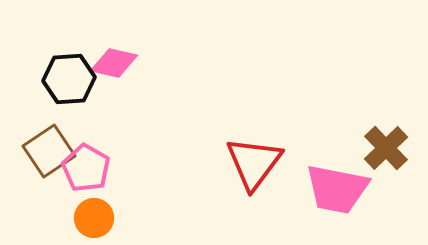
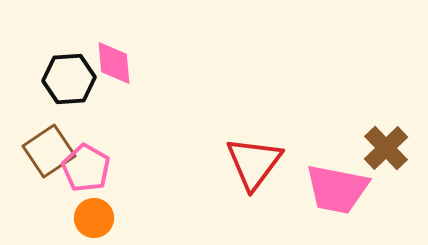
pink diamond: rotated 72 degrees clockwise
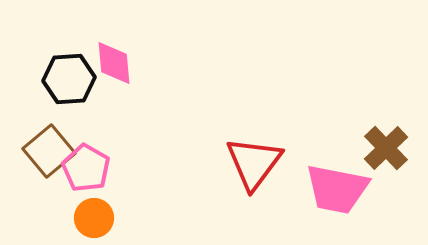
brown square: rotated 6 degrees counterclockwise
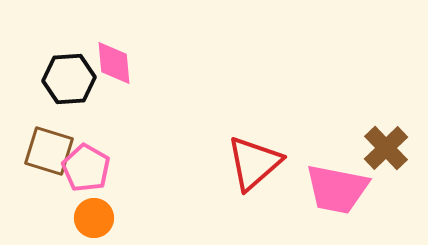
brown square: rotated 33 degrees counterclockwise
red triangle: rotated 12 degrees clockwise
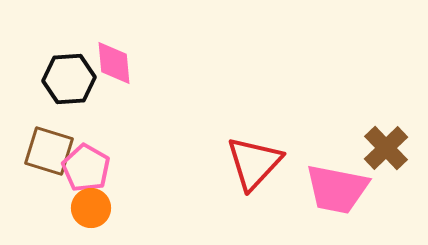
red triangle: rotated 6 degrees counterclockwise
orange circle: moved 3 px left, 10 px up
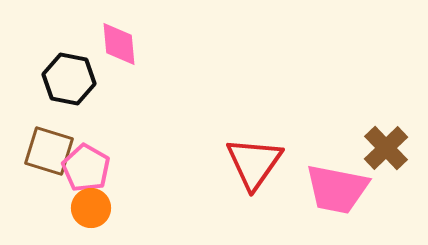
pink diamond: moved 5 px right, 19 px up
black hexagon: rotated 15 degrees clockwise
red triangle: rotated 8 degrees counterclockwise
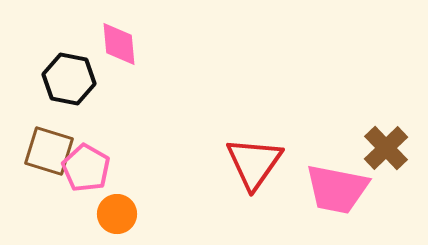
orange circle: moved 26 px right, 6 px down
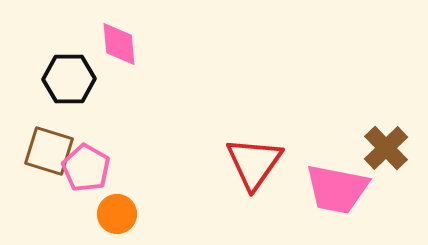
black hexagon: rotated 12 degrees counterclockwise
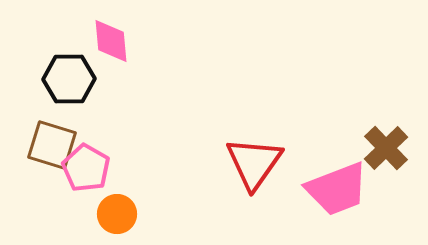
pink diamond: moved 8 px left, 3 px up
brown square: moved 3 px right, 6 px up
pink trapezoid: rotated 32 degrees counterclockwise
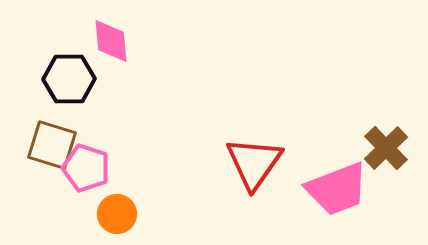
pink pentagon: rotated 12 degrees counterclockwise
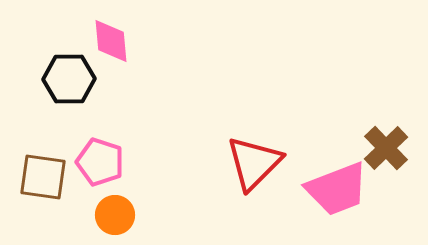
brown square: moved 9 px left, 32 px down; rotated 9 degrees counterclockwise
red triangle: rotated 10 degrees clockwise
pink pentagon: moved 14 px right, 6 px up
orange circle: moved 2 px left, 1 px down
